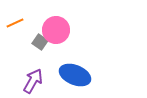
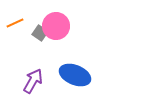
pink circle: moved 4 px up
gray square: moved 9 px up
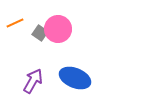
pink circle: moved 2 px right, 3 px down
blue ellipse: moved 3 px down
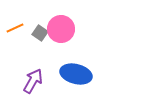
orange line: moved 5 px down
pink circle: moved 3 px right
blue ellipse: moved 1 px right, 4 px up; rotated 8 degrees counterclockwise
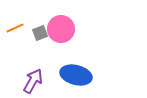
gray square: rotated 35 degrees clockwise
blue ellipse: moved 1 px down
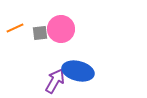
gray square: rotated 14 degrees clockwise
blue ellipse: moved 2 px right, 4 px up
purple arrow: moved 22 px right
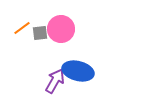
orange line: moved 7 px right; rotated 12 degrees counterclockwise
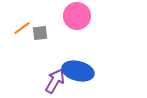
pink circle: moved 16 px right, 13 px up
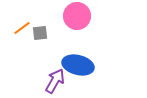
blue ellipse: moved 6 px up
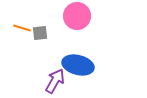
orange line: rotated 54 degrees clockwise
